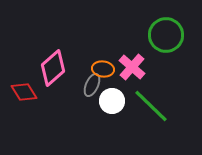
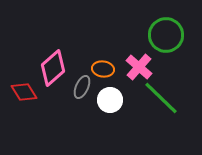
pink cross: moved 7 px right
gray ellipse: moved 10 px left, 2 px down
white circle: moved 2 px left, 1 px up
green line: moved 10 px right, 8 px up
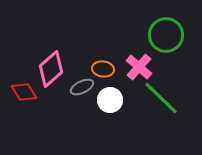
pink diamond: moved 2 px left, 1 px down
gray ellipse: rotated 40 degrees clockwise
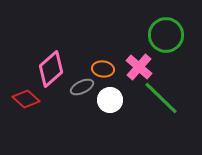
red diamond: moved 2 px right, 7 px down; rotated 16 degrees counterclockwise
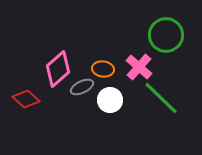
pink diamond: moved 7 px right
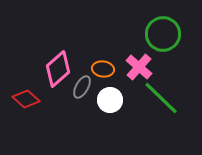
green circle: moved 3 px left, 1 px up
gray ellipse: rotated 35 degrees counterclockwise
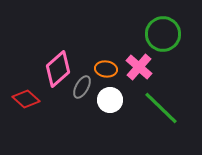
orange ellipse: moved 3 px right
green line: moved 10 px down
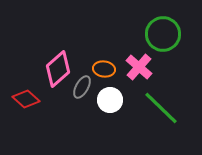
orange ellipse: moved 2 px left
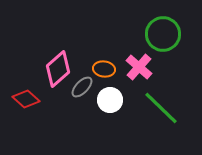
gray ellipse: rotated 15 degrees clockwise
